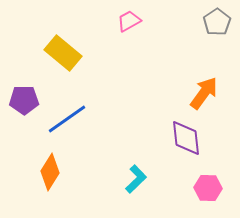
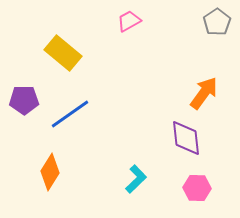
blue line: moved 3 px right, 5 px up
pink hexagon: moved 11 px left
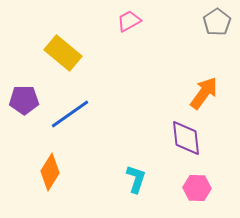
cyan L-shape: rotated 28 degrees counterclockwise
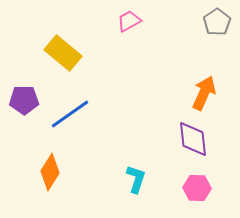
orange arrow: rotated 12 degrees counterclockwise
purple diamond: moved 7 px right, 1 px down
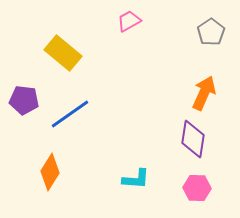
gray pentagon: moved 6 px left, 10 px down
purple pentagon: rotated 8 degrees clockwise
purple diamond: rotated 15 degrees clockwise
cyan L-shape: rotated 76 degrees clockwise
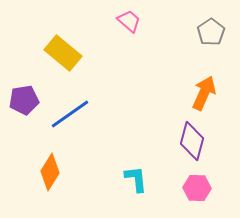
pink trapezoid: rotated 70 degrees clockwise
purple pentagon: rotated 16 degrees counterclockwise
purple diamond: moved 1 px left, 2 px down; rotated 6 degrees clockwise
cyan L-shape: rotated 100 degrees counterclockwise
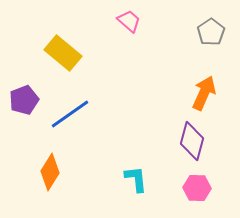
purple pentagon: rotated 12 degrees counterclockwise
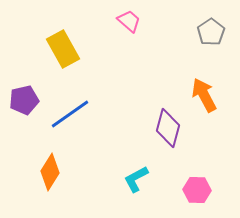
yellow rectangle: moved 4 px up; rotated 21 degrees clockwise
orange arrow: moved 2 px down; rotated 52 degrees counterclockwise
purple pentagon: rotated 8 degrees clockwise
purple diamond: moved 24 px left, 13 px up
cyan L-shape: rotated 112 degrees counterclockwise
pink hexagon: moved 2 px down
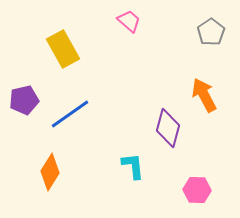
cyan L-shape: moved 3 px left, 13 px up; rotated 112 degrees clockwise
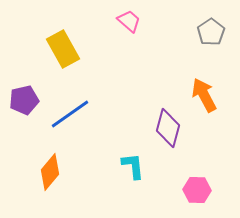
orange diamond: rotated 9 degrees clockwise
